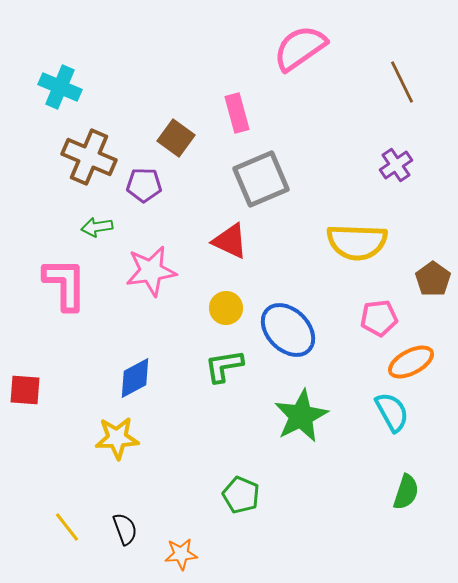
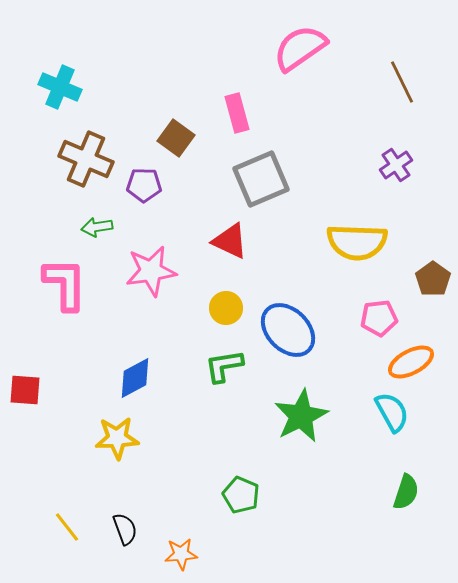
brown cross: moved 3 px left, 2 px down
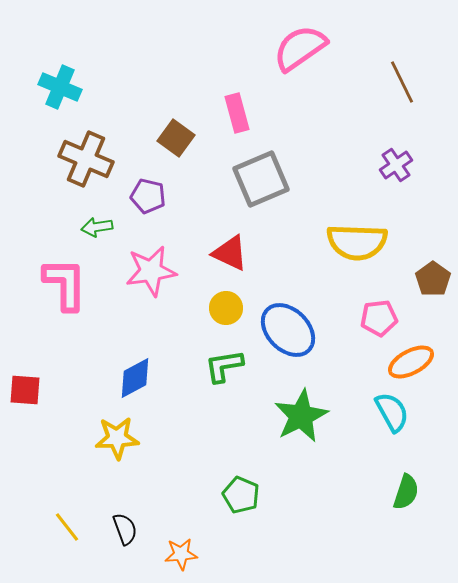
purple pentagon: moved 4 px right, 11 px down; rotated 12 degrees clockwise
red triangle: moved 12 px down
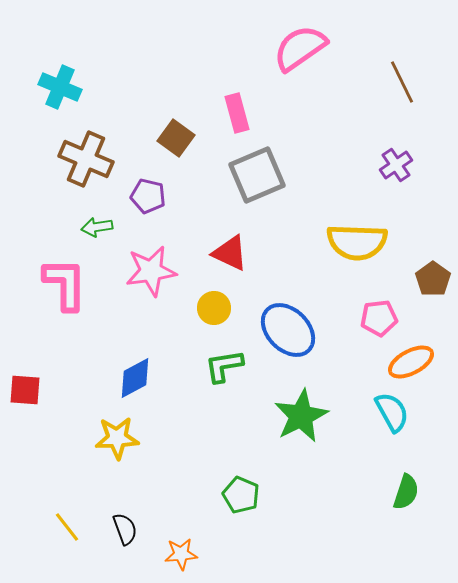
gray square: moved 4 px left, 4 px up
yellow circle: moved 12 px left
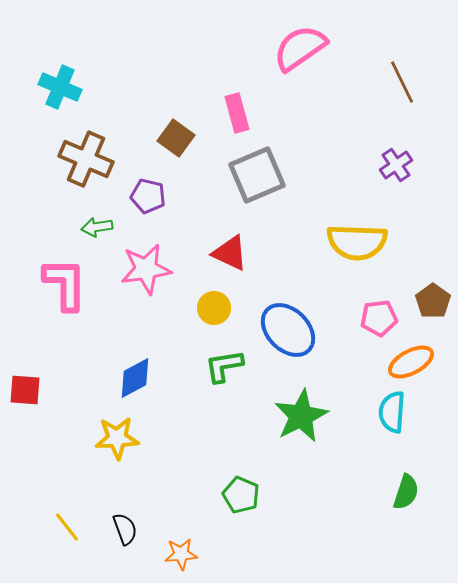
pink star: moved 5 px left, 2 px up
brown pentagon: moved 22 px down
cyan semicircle: rotated 147 degrees counterclockwise
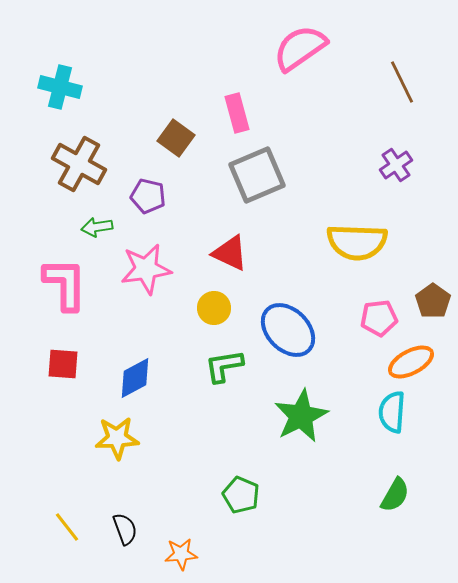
cyan cross: rotated 9 degrees counterclockwise
brown cross: moved 7 px left, 5 px down; rotated 6 degrees clockwise
red square: moved 38 px right, 26 px up
green semicircle: moved 11 px left, 3 px down; rotated 12 degrees clockwise
